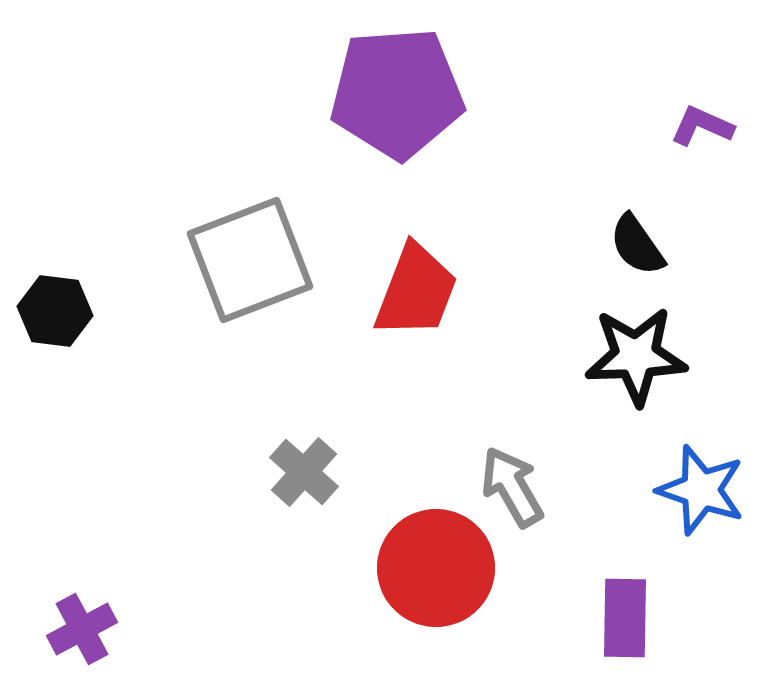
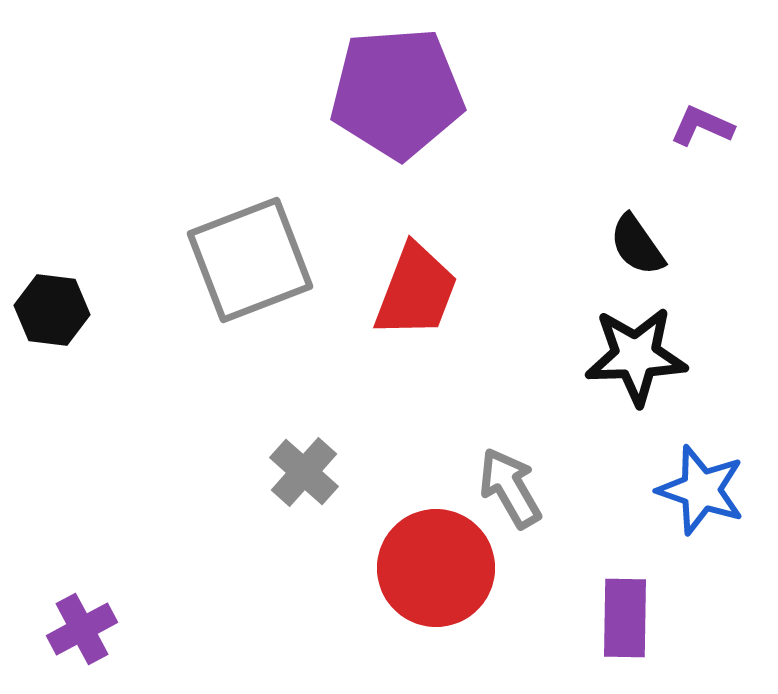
black hexagon: moved 3 px left, 1 px up
gray arrow: moved 2 px left, 1 px down
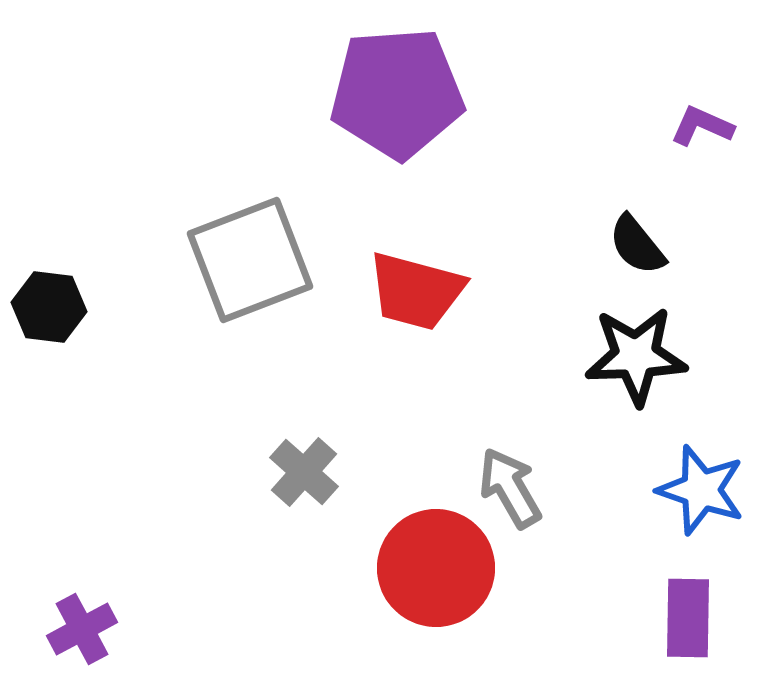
black semicircle: rotated 4 degrees counterclockwise
red trapezoid: rotated 84 degrees clockwise
black hexagon: moved 3 px left, 3 px up
purple rectangle: moved 63 px right
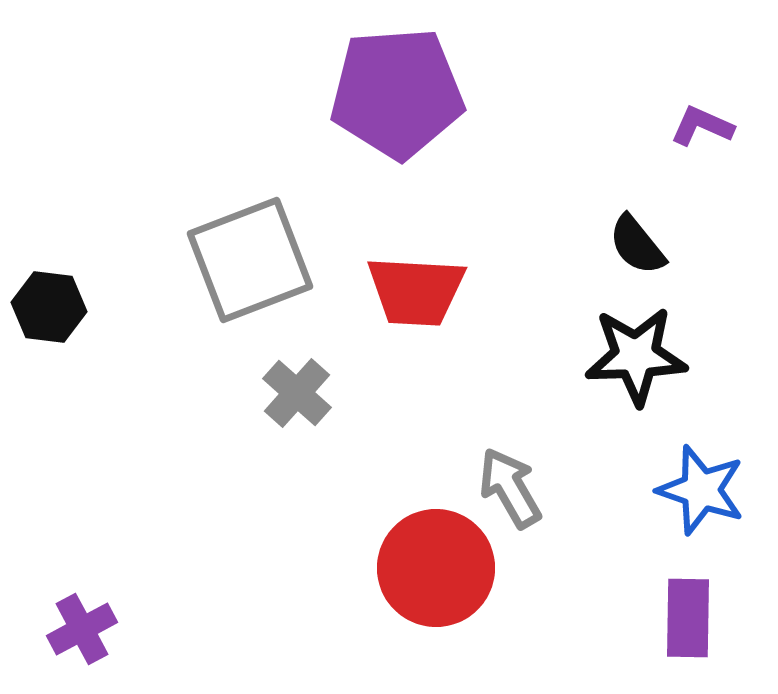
red trapezoid: rotated 12 degrees counterclockwise
gray cross: moved 7 px left, 79 px up
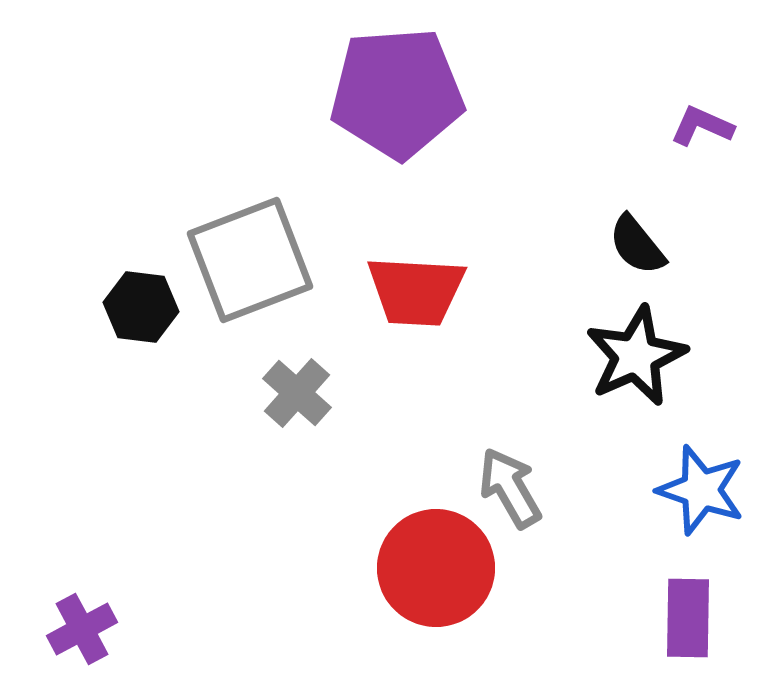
black hexagon: moved 92 px right
black star: rotated 22 degrees counterclockwise
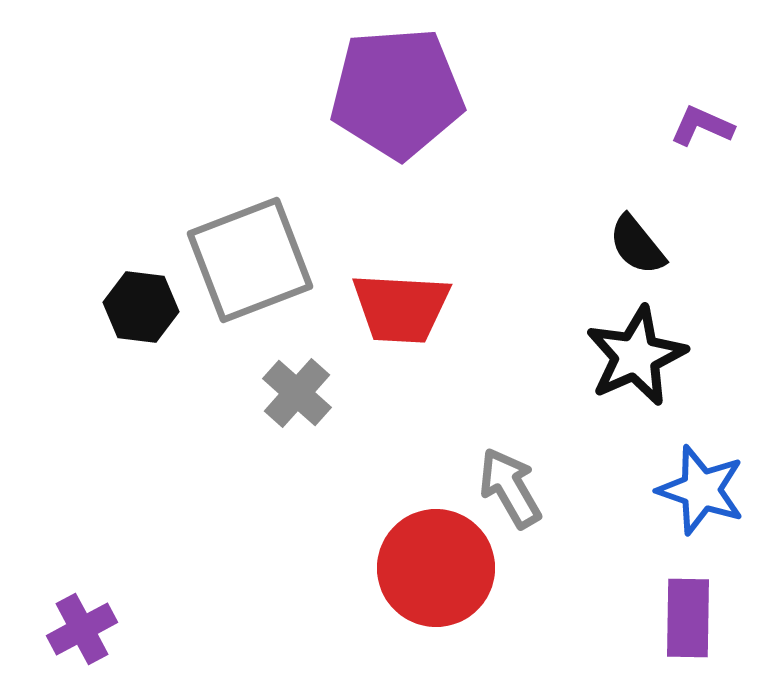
red trapezoid: moved 15 px left, 17 px down
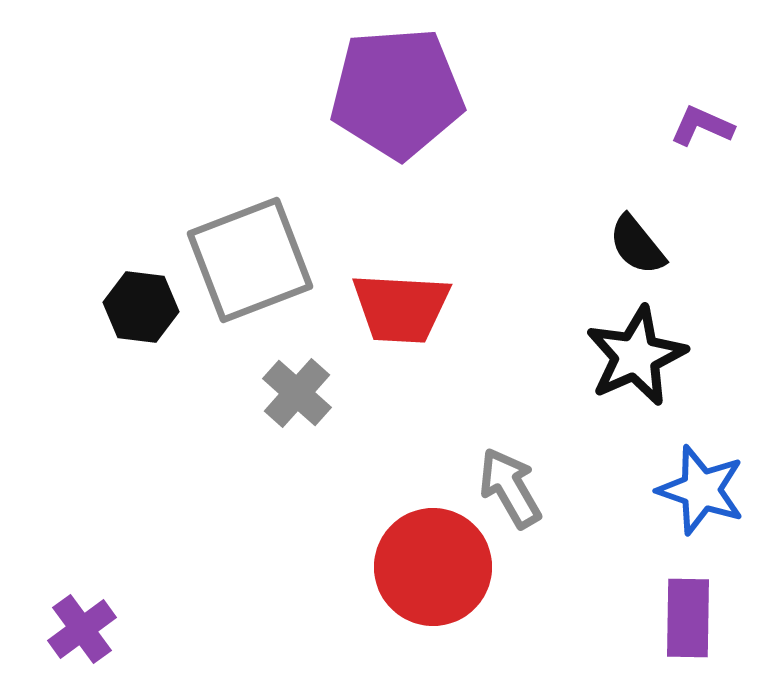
red circle: moved 3 px left, 1 px up
purple cross: rotated 8 degrees counterclockwise
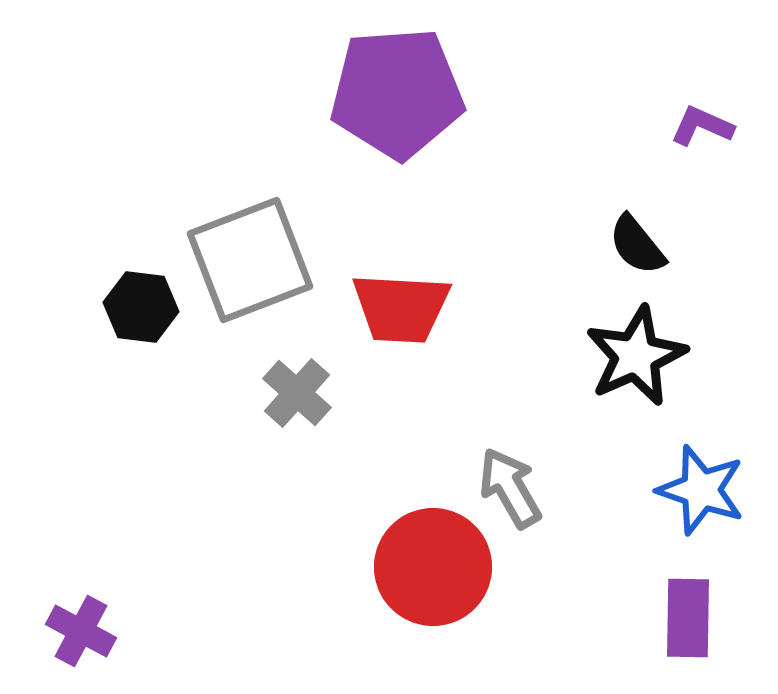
purple cross: moved 1 px left, 2 px down; rotated 26 degrees counterclockwise
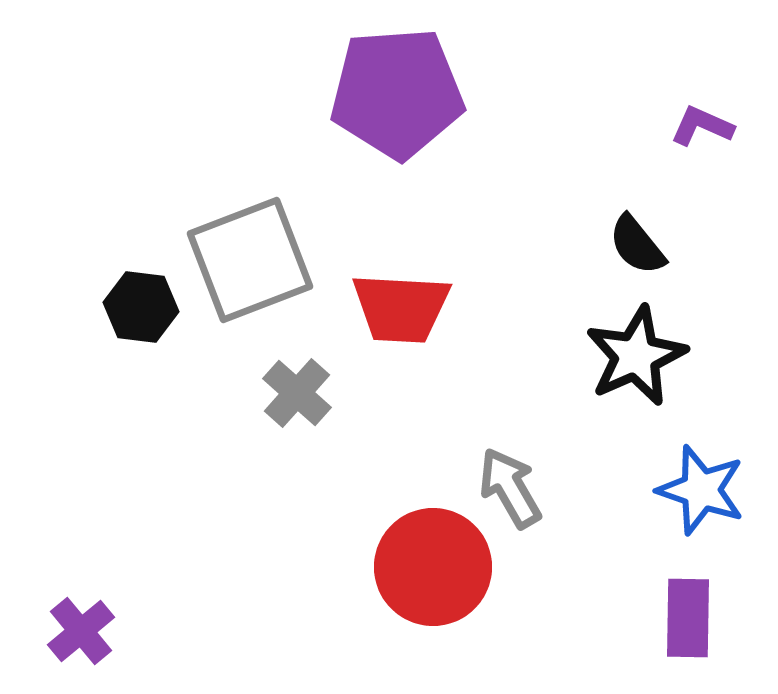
purple cross: rotated 22 degrees clockwise
